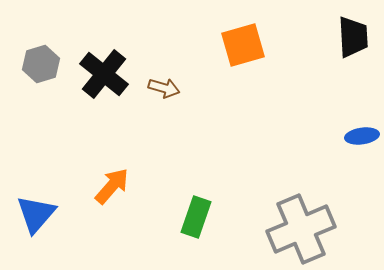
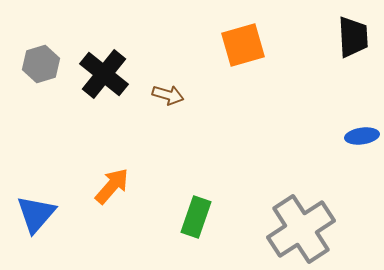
brown arrow: moved 4 px right, 7 px down
gray cross: rotated 10 degrees counterclockwise
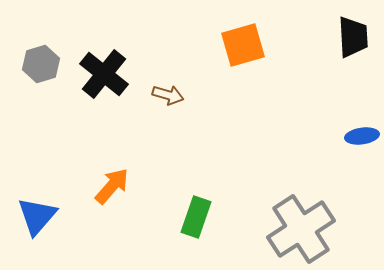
blue triangle: moved 1 px right, 2 px down
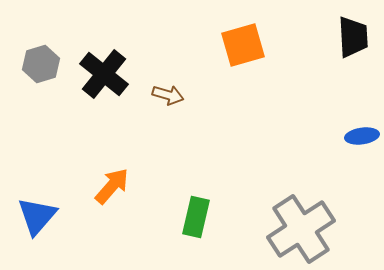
green rectangle: rotated 6 degrees counterclockwise
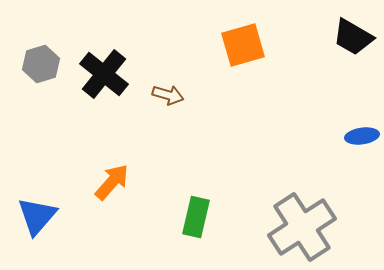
black trapezoid: rotated 123 degrees clockwise
orange arrow: moved 4 px up
gray cross: moved 1 px right, 2 px up
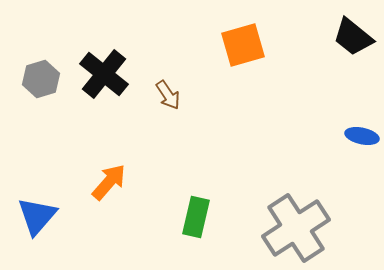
black trapezoid: rotated 9 degrees clockwise
gray hexagon: moved 15 px down
brown arrow: rotated 40 degrees clockwise
blue ellipse: rotated 20 degrees clockwise
orange arrow: moved 3 px left
gray cross: moved 6 px left, 1 px down
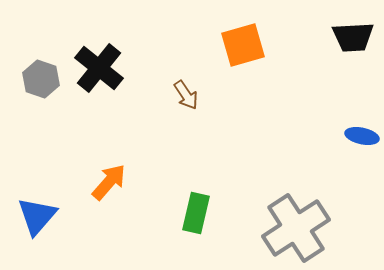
black trapezoid: rotated 42 degrees counterclockwise
black cross: moved 5 px left, 6 px up
gray hexagon: rotated 24 degrees counterclockwise
brown arrow: moved 18 px right
green rectangle: moved 4 px up
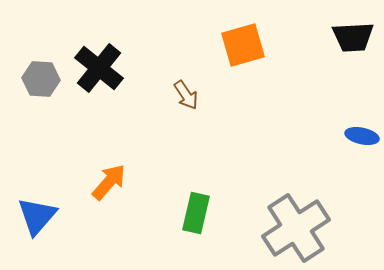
gray hexagon: rotated 15 degrees counterclockwise
